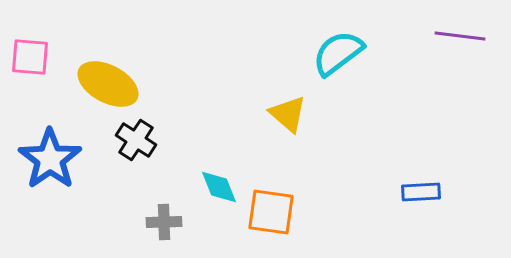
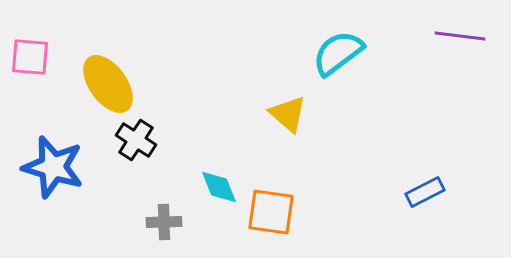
yellow ellipse: rotated 26 degrees clockwise
blue star: moved 3 px right, 8 px down; rotated 20 degrees counterclockwise
blue rectangle: moved 4 px right; rotated 24 degrees counterclockwise
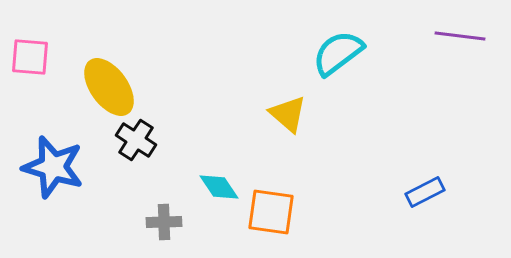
yellow ellipse: moved 1 px right, 3 px down
cyan diamond: rotated 12 degrees counterclockwise
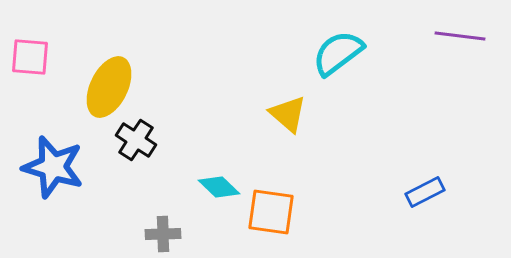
yellow ellipse: rotated 62 degrees clockwise
cyan diamond: rotated 12 degrees counterclockwise
gray cross: moved 1 px left, 12 px down
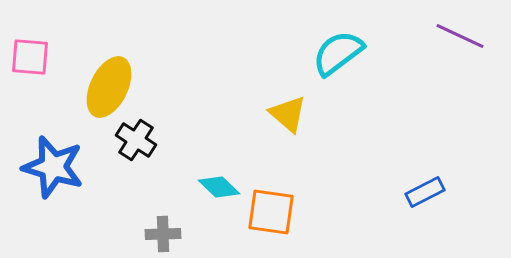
purple line: rotated 18 degrees clockwise
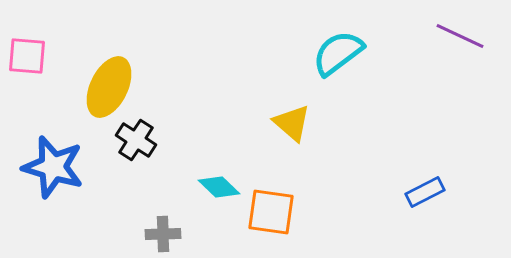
pink square: moved 3 px left, 1 px up
yellow triangle: moved 4 px right, 9 px down
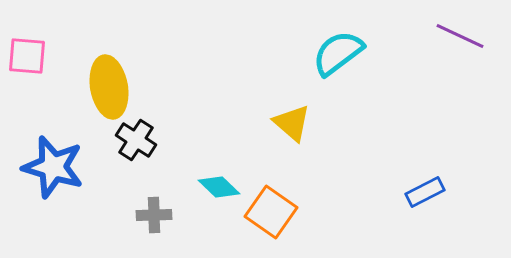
yellow ellipse: rotated 36 degrees counterclockwise
orange square: rotated 27 degrees clockwise
gray cross: moved 9 px left, 19 px up
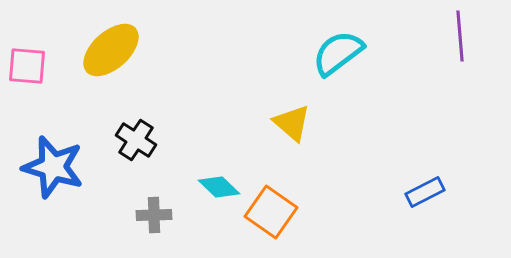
purple line: rotated 60 degrees clockwise
pink square: moved 10 px down
yellow ellipse: moved 2 px right, 37 px up; rotated 58 degrees clockwise
